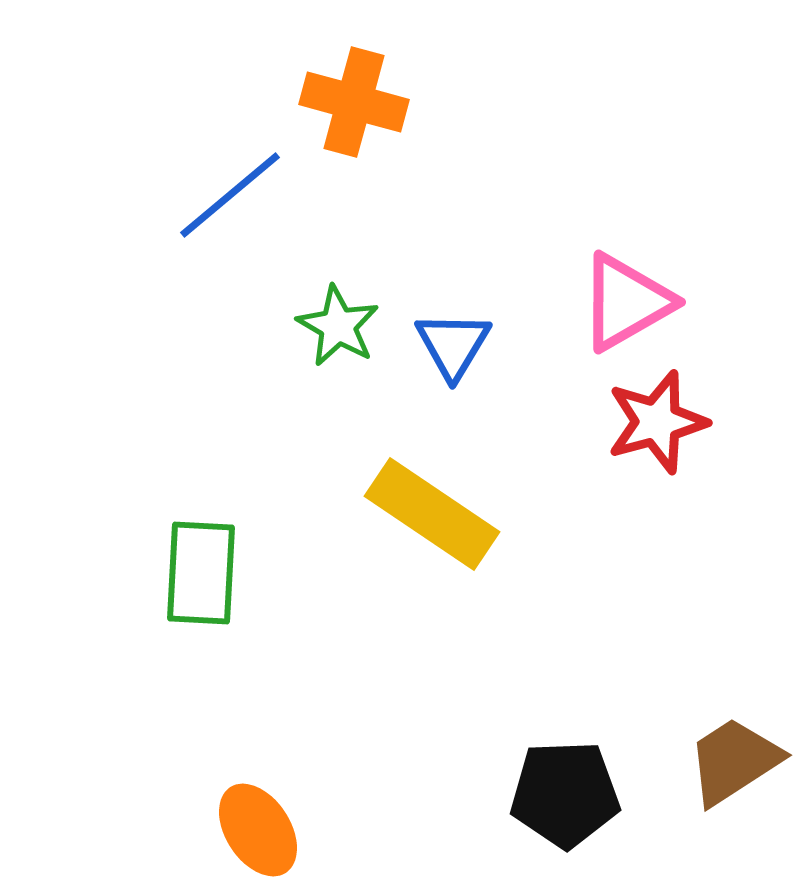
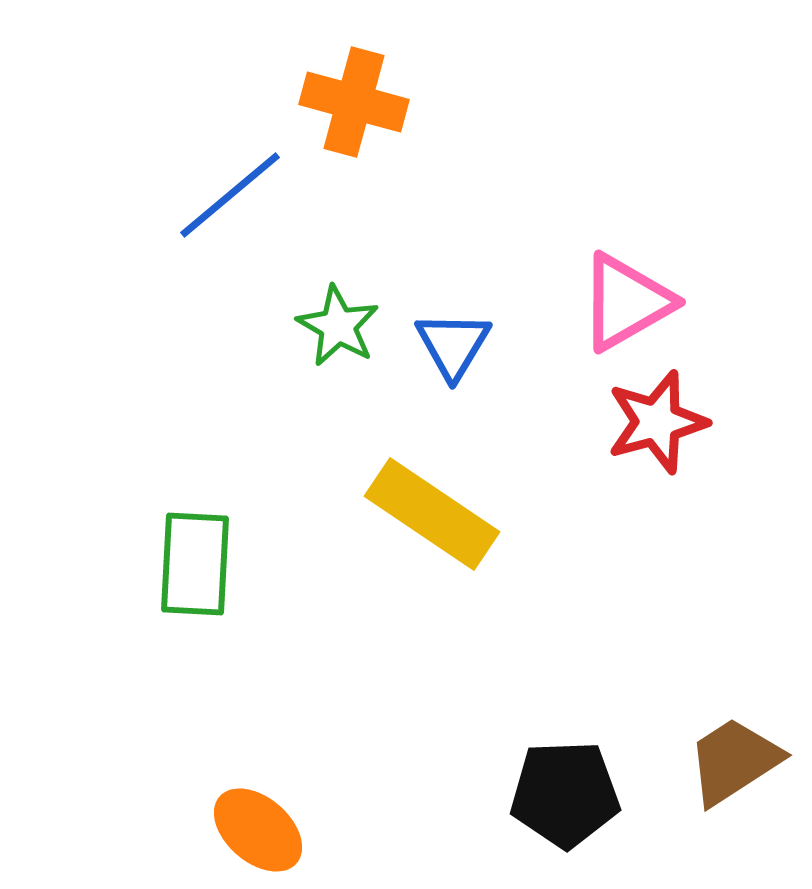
green rectangle: moved 6 px left, 9 px up
orange ellipse: rotated 16 degrees counterclockwise
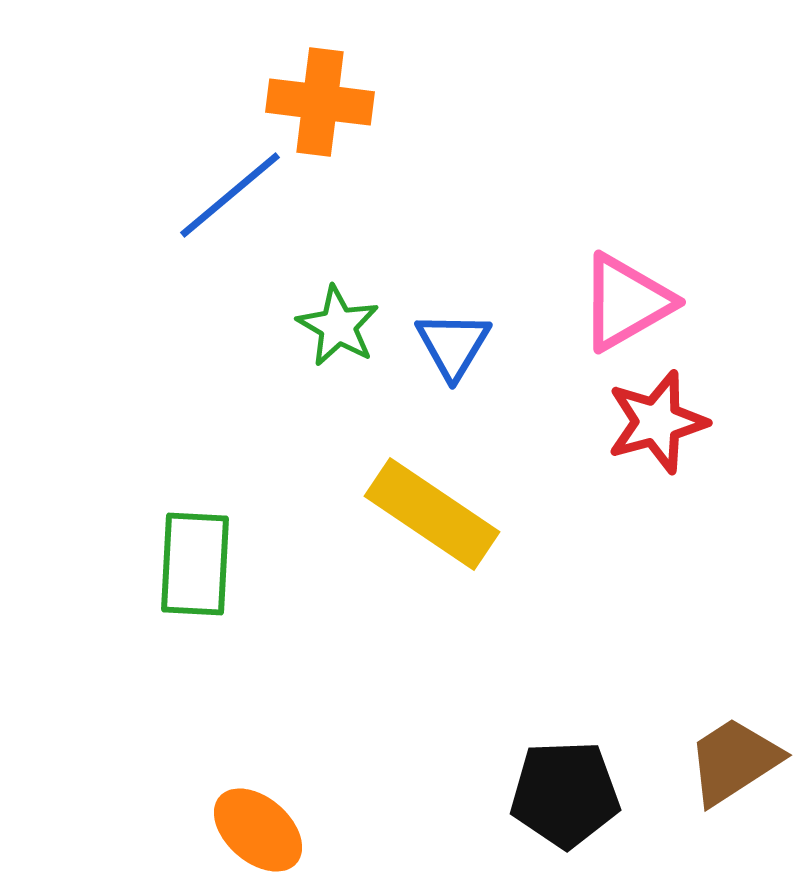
orange cross: moved 34 px left; rotated 8 degrees counterclockwise
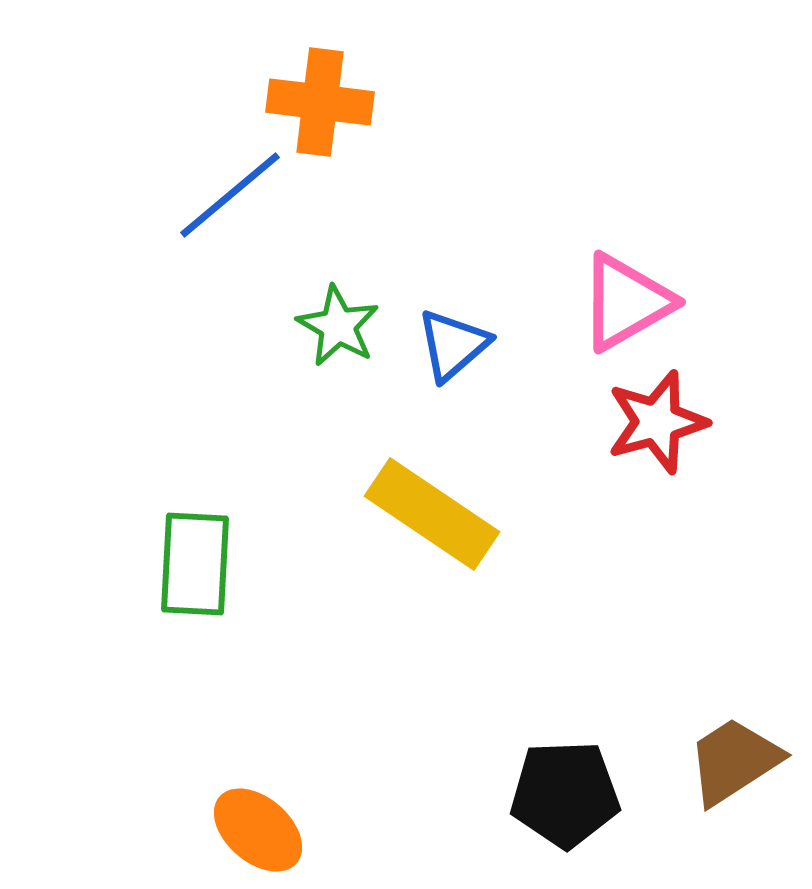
blue triangle: rotated 18 degrees clockwise
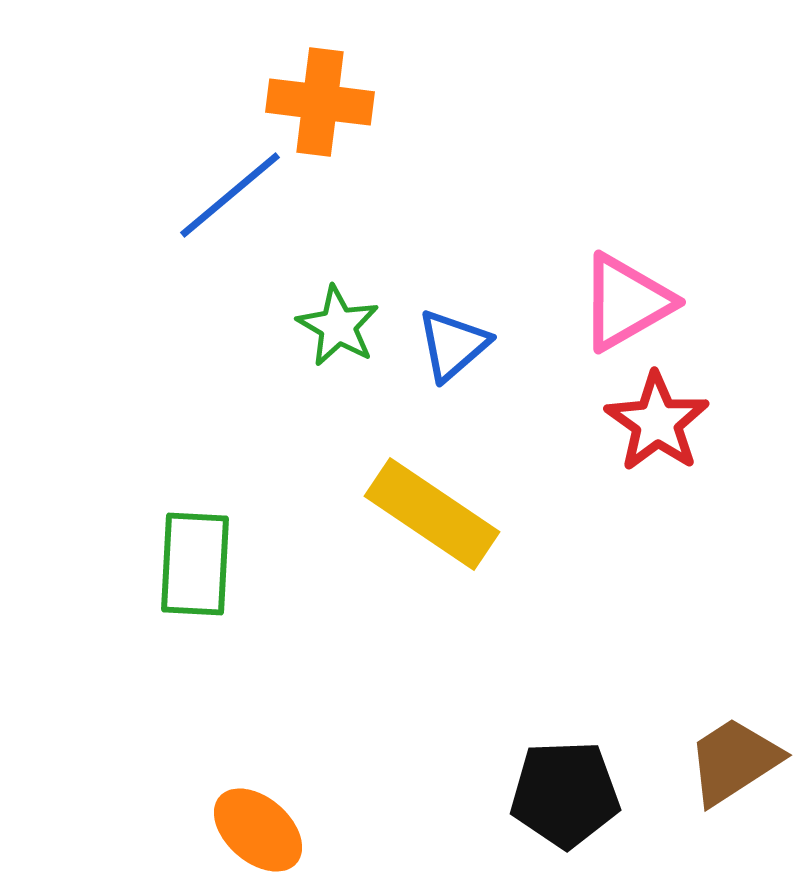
red star: rotated 22 degrees counterclockwise
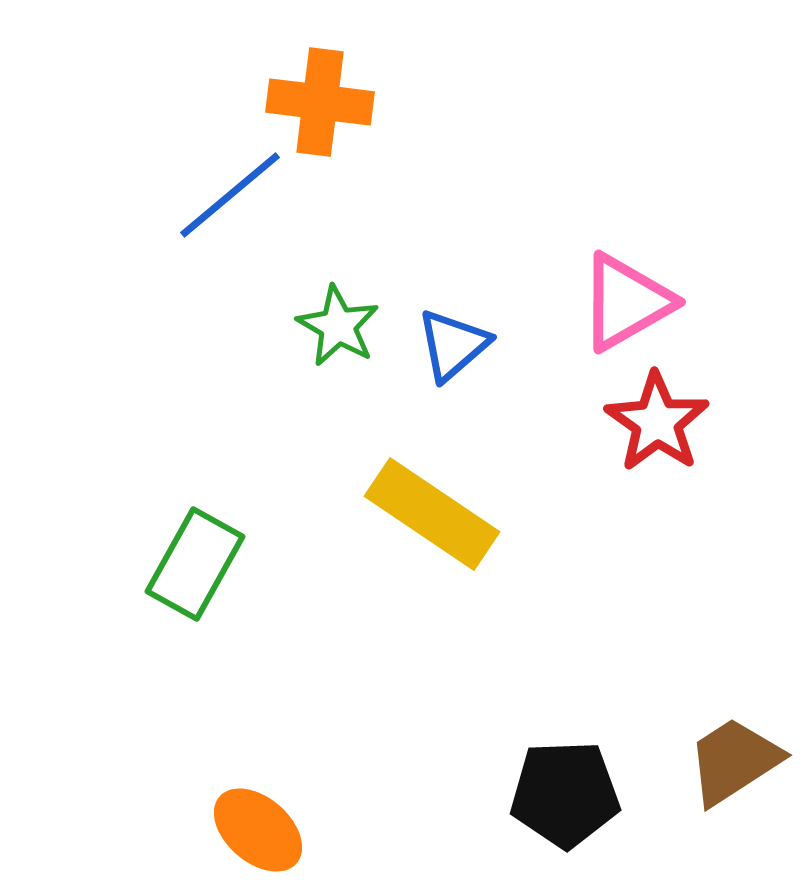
green rectangle: rotated 26 degrees clockwise
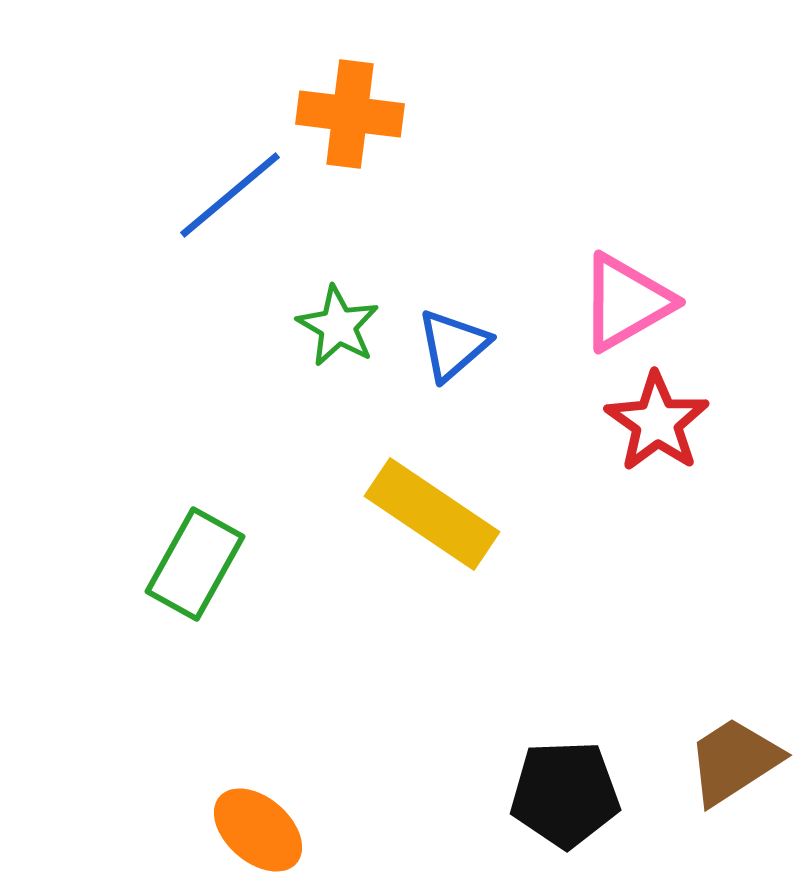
orange cross: moved 30 px right, 12 px down
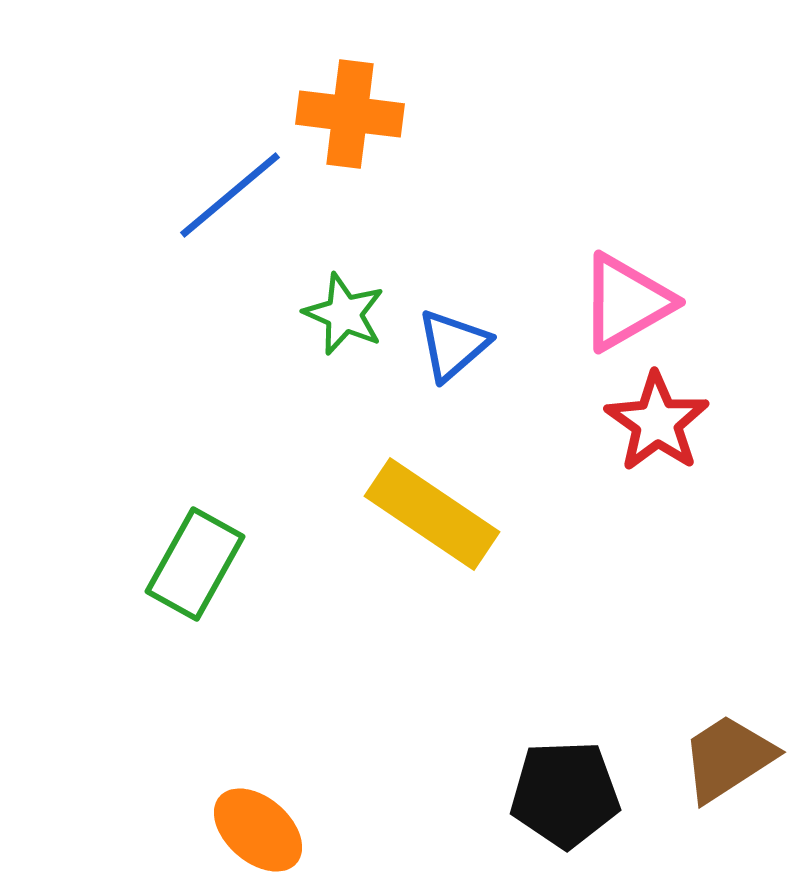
green star: moved 6 px right, 12 px up; rotated 6 degrees counterclockwise
brown trapezoid: moved 6 px left, 3 px up
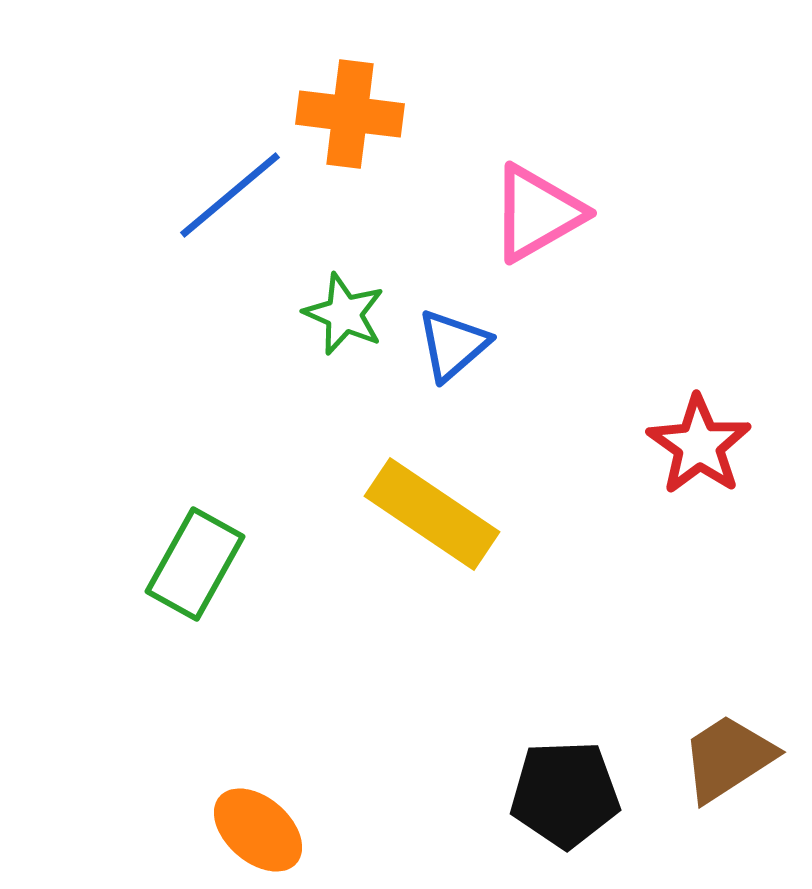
pink triangle: moved 89 px left, 89 px up
red star: moved 42 px right, 23 px down
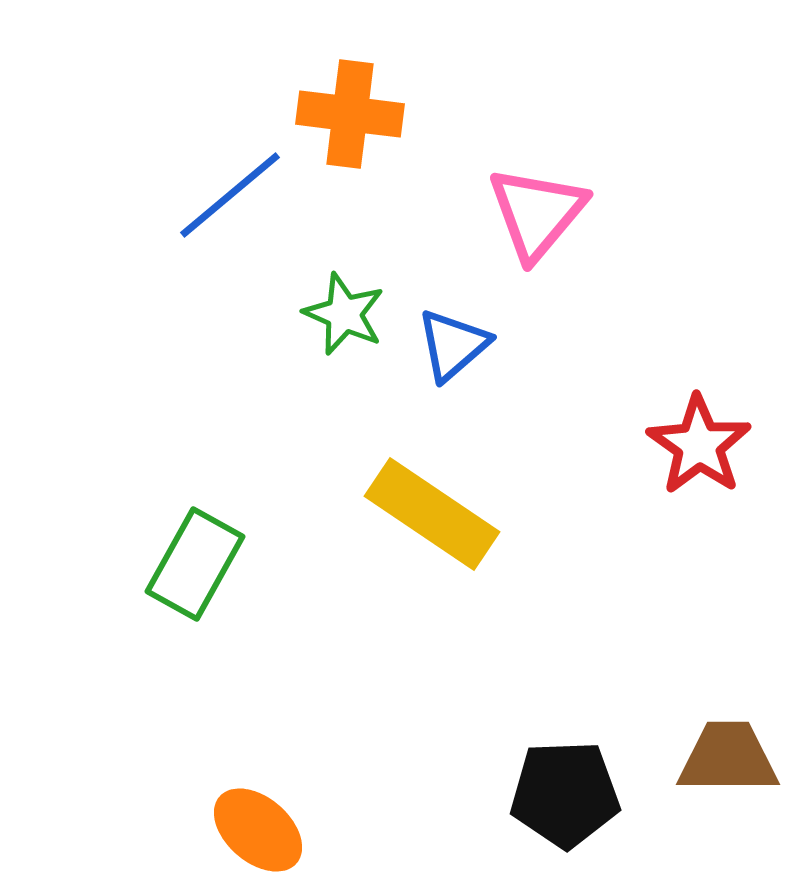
pink triangle: rotated 20 degrees counterclockwise
brown trapezoid: rotated 33 degrees clockwise
